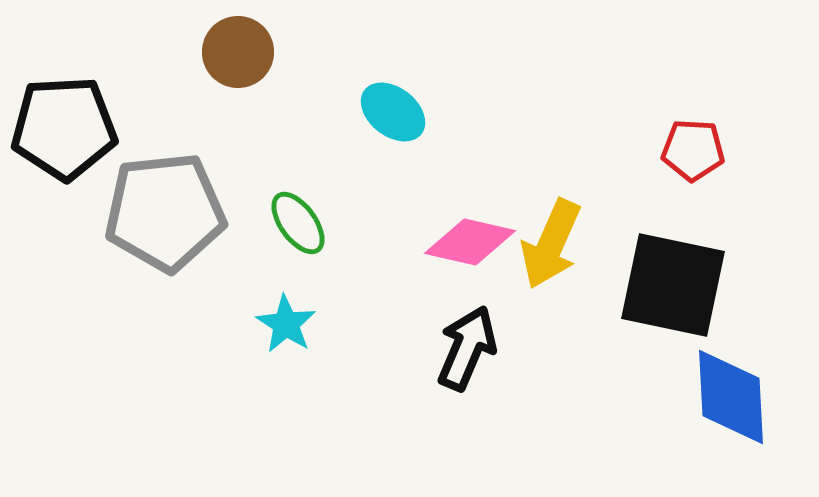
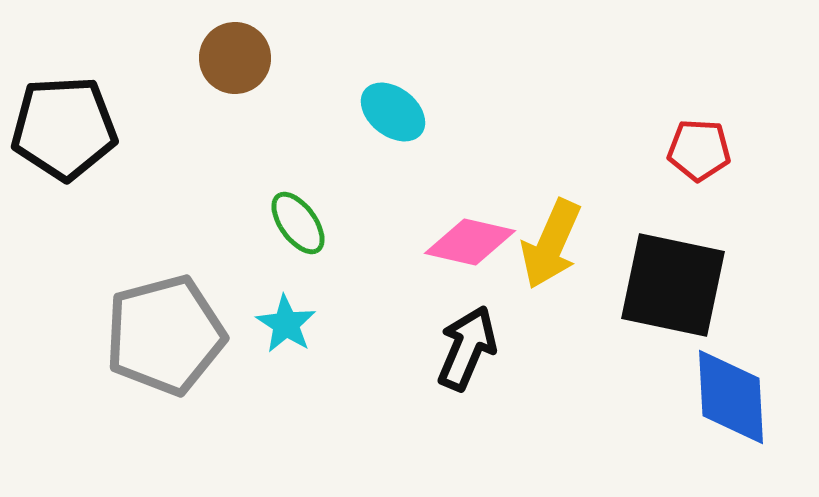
brown circle: moved 3 px left, 6 px down
red pentagon: moved 6 px right
gray pentagon: moved 123 px down; rotated 9 degrees counterclockwise
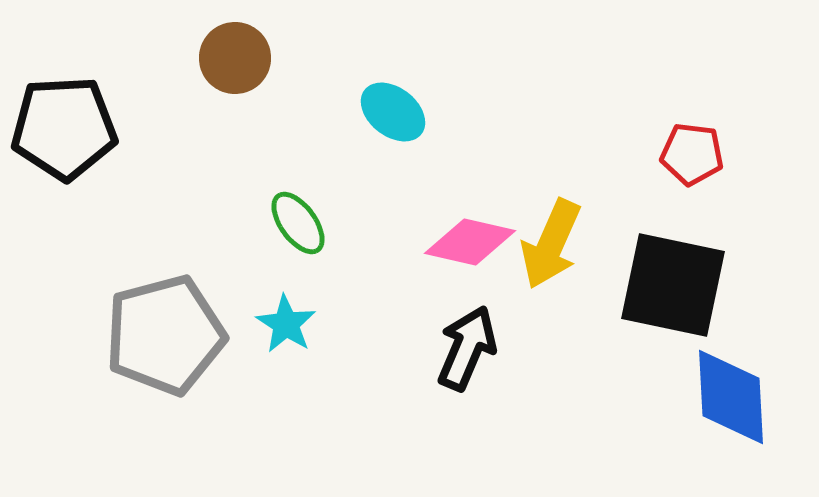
red pentagon: moved 7 px left, 4 px down; rotated 4 degrees clockwise
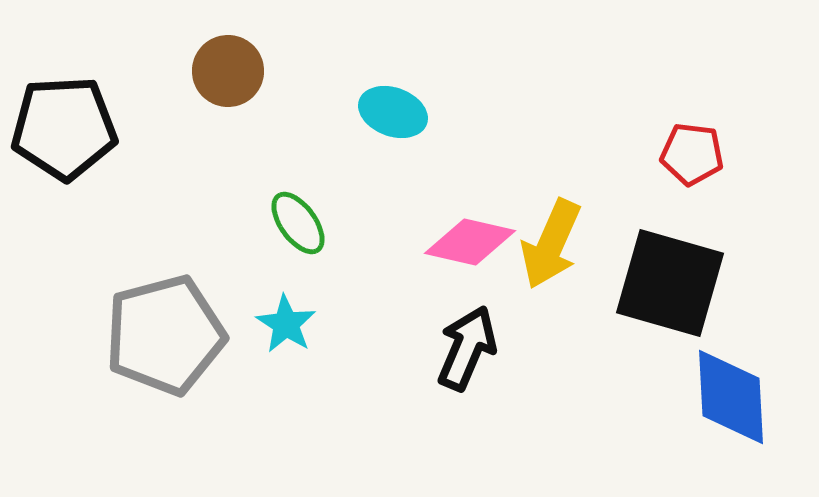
brown circle: moved 7 px left, 13 px down
cyan ellipse: rotated 18 degrees counterclockwise
black square: moved 3 px left, 2 px up; rotated 4 degrees clockwise
